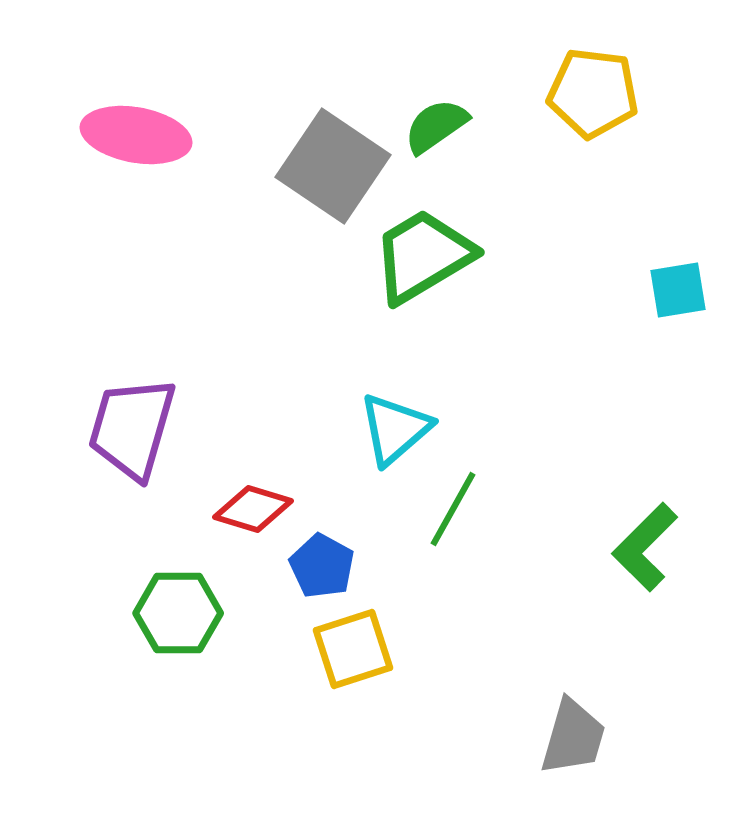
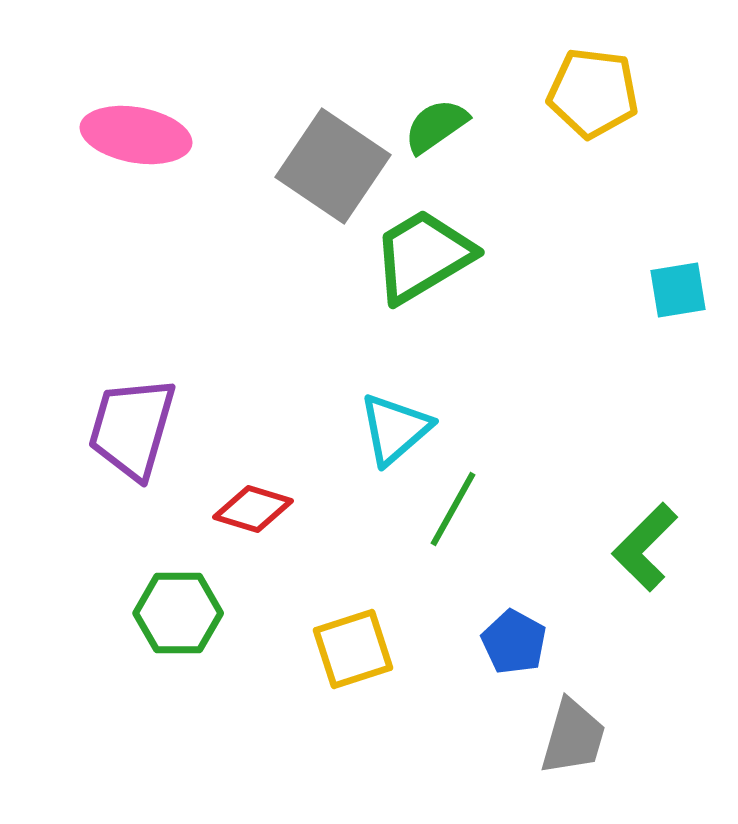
blue pentagon: moved 192 px right, 76 px down
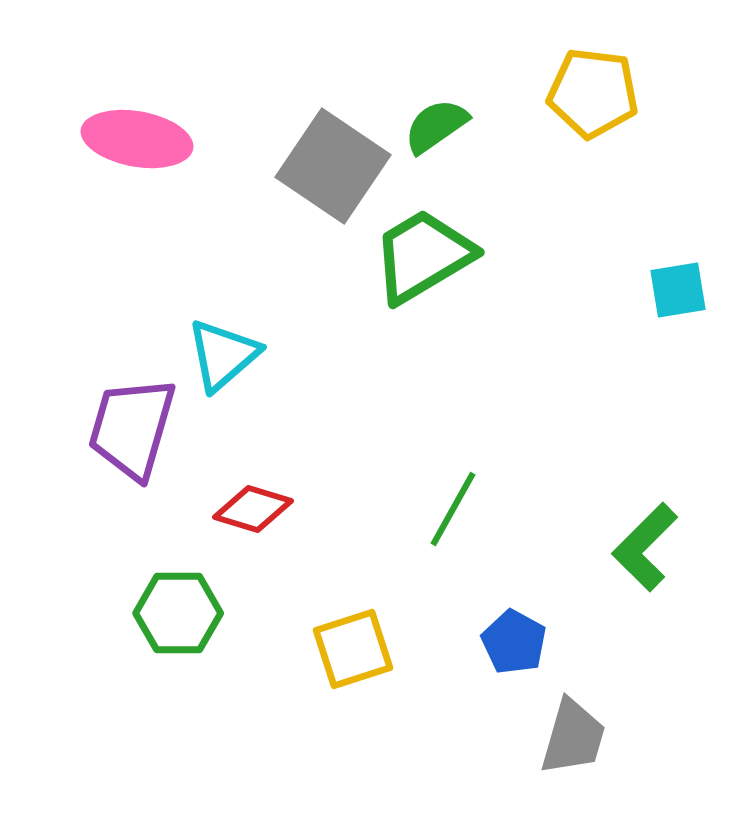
pink ellipse: moved 1 px right, 4 px down
cyan triangle: moved 172 px left, 74 px up
